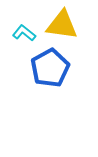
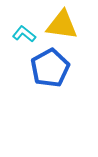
cyan L-shape: moved 1 px down
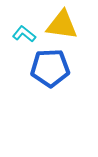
blue pentagon: rotated 27 degrees clockwise
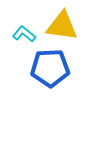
yellow triangle: moved 1 px down
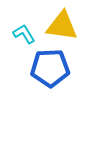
cyan L-shape: rotated 20 degrees clockwise
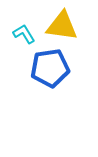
blue pentagon: rotated 6 degrees counterclockwise
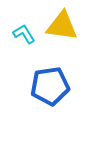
blue pentagon: moved 18 px down
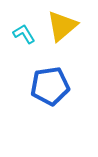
yellow triangle: rotated 48 degrees counterclockwise
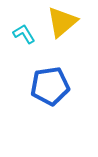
yellow triangle: moved 4 px up
